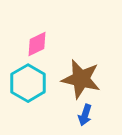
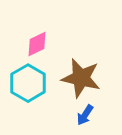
brown star: moved 1 px up
blue arrow: rotated 15 degrees clockwise
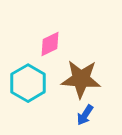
pink diamond: moved 13 px right
brown star: moved 1 px down; rotated 9 degrees counterclockwise
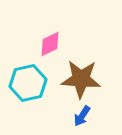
cyan hexagon: rotated 18 degrees clockwise
blue arrow: moved 3 px left, 1 px down
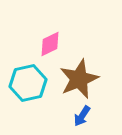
brown star: moved 2 px left; rotated 27 degrees counterclockwise
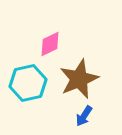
blue arrow: moved 2 px right
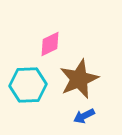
cyan hexagon: moved 2 px down; rotated 9 degrees clockwise
blue arrow: rotated 30 degrees clockwise
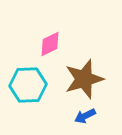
brown star: moved 5 px right; rotated 6 degrees clockwise
blue arrow: moved 1 px right
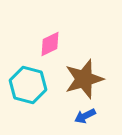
cyan hexagon: rotated 18 degrees clockwise
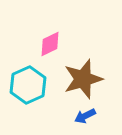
brown star: moved 1 px left
cyan hexagon: rotated 21 degrees clockwise
